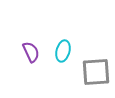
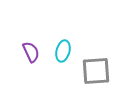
gray square: moved 1 px up
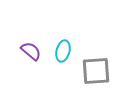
purple semicircle: moved 1 px up; rotated 25 degrees counterclockwise
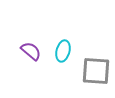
gray square: rotated 8 degrees clockwise
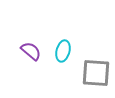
gray square: moved 2 px down
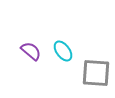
cyan ellipse: rotated 50 degrees counterclockwise
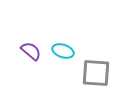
cyan ellipse: rotated 35 degrees counterclockwise
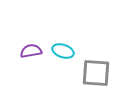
purple semicircle: rotated 50 degrees counterclockwise
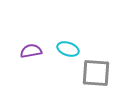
cyan ellipse: moved 5 px right, 2 px up
